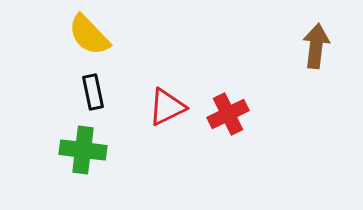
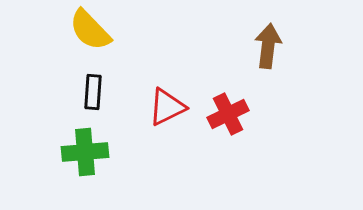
yellow semicircle: moved 1 px right, 5 px up
brown arrow: moved 48 px left
black rectangle: rotated 16 degrees clockwise
green cross: moved 2 px right, 2 px down; rotated 12 degrees counterclockwise
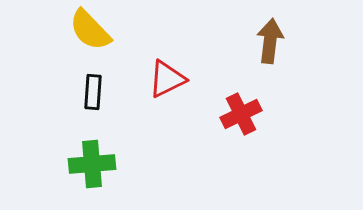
brown arrow: moved 2 px right, 5 px up
red triangle: moved 28 px up
red cross: moved 13 px right
green cross: moved 7 px right, 12 px down
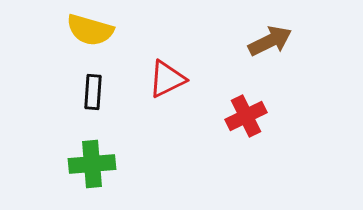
yellow semicircle: rotated 30 degrees counterclockwise
brown arrow: rotated 57 degrees clockwise
red cross: moved 5 px right, 2 px down
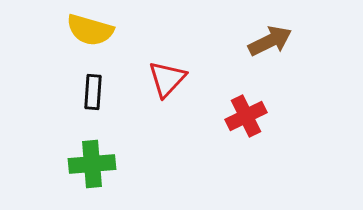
red triangle: rotated 21 degrees counterclockwise
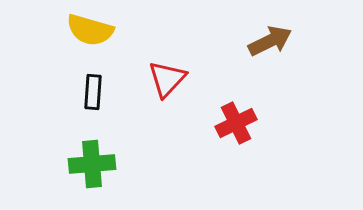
red cross: moved 10 px left, 7 px down
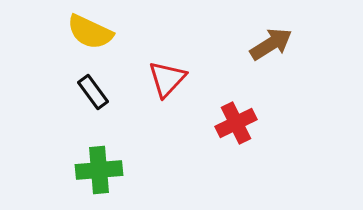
yellow semicircle: moved 2 px down; rotated 9 degrees clockwise
brown arrow: moved 1 px right, 3 px down; rotated 6 degrees counterclockwise
black rectangle: rotated 40 degrees counterclockwise
green cross: moved 7 px right, 6 px down
